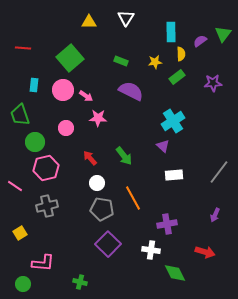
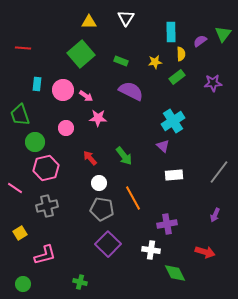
green square at (70, 58): moved 11 px right, 4 px up
cyan rectangle at (34, 85): moved 3 px right, 1 px up
white circle at (97, 183): moved 2 px right
pink line at (15, 186): moved 2 px down
pink L-shape at (43, 263): moved 2 px right, 8 px up; rotated 20 degrees counterclockwise
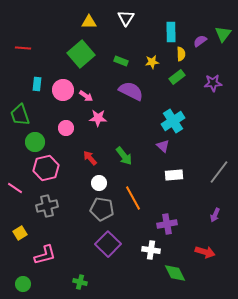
yellow star at (155, 62): moved 3 px left
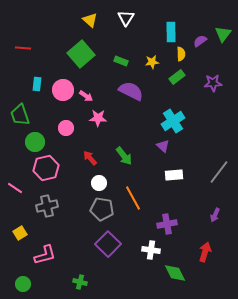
yellow triangle at (89, 22): moved 1 px right, 2 px up; rotated 42 degrees clockwise
red arrow at (205, 252): rotated 90 degrees counterclockwise
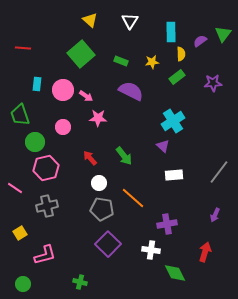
white triangle at (126, 18): moved 4 px right, 3 px down
pink circle at (66, 128): moved 3 px left, 1 px up
orange line at (133, 198): rotated 20 degrees counterclockwise
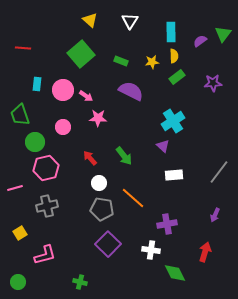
yellow semicircle at (181, 54): moved 7 px left, 2 px down
pink line at (15, 188): rotated 49 degrees counterclockwise
green circle at (23, 284): moved 5 px left, 2 px up
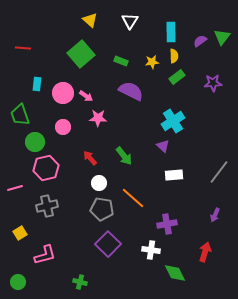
green triangle at (223, 34): moved 1 px left, 3 px down
pink circle at (63, 90): moved 3 px down
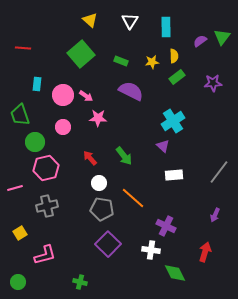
cyan rectangle at (171, 32): moved 5 px left, 5 px up
pink circle at (63, 93): moved 2 px down
purple cross at (167, 224): moved 1 px left, 2 px down; rotated 36 degrees clockwise
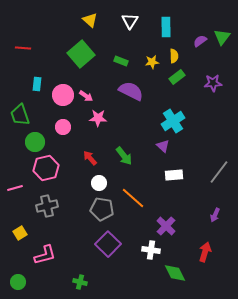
purple cross at (166, 226): rotated 18 degrees clockwise
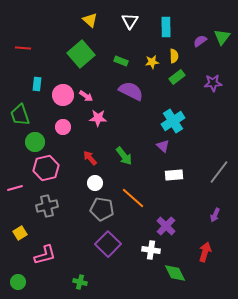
white circle at (99, 183): moved 4 px left
